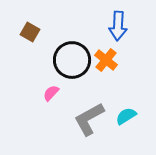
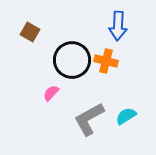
orange cross: moved 1 px down; rotated 25 degrees counterclockwise
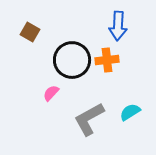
orange cross: moved 1 px right, 1 px up; rotated 20 degrees counterclockwise
cyan semicircle: moved 4 px right, 4 px up
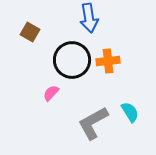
blue arrow: moved 29 px left, 8 px up; rotated 12 degrees counterclockwise
orange cross: moved 1 px right, 1 px down
cyan semicircle: rotated 90 degrees clockwise
gray L-shape: moved 4 px right, 4 px down
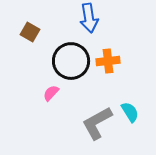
black circle: moved 1 px left, 1 px down
gray L-shape: moved 4 px right
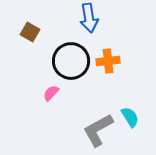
cyan semicircle: moved 5 px down
gray L-shape: moved 1 px right, 7 px down
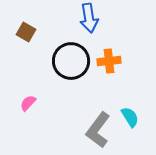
brown square: moved 4 px left
orange cross: moved 1 px right
pink semicircle: moved 23 px left, 10 px down
gray L-shape: rotated 24 degrees counterclockwise
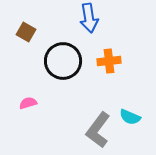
black circle: moved 8 px left
pink semicircle: rotated 30 degrees clockwise
cyan semicircle: rotated 145 degrees clockwise
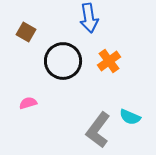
orange cross: rotated 30 degrees counterclockwise
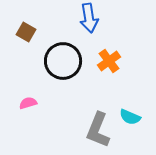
gray L-shape: rotated 15 degrees counterclockwise
